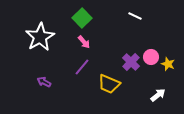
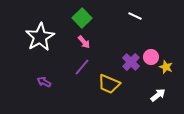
yellow star: moved 2 px left, 3 px down
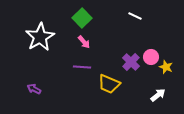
purple line: rotated 54 degrees clockwise
purple arrow: moved 10 px left, 7 px down
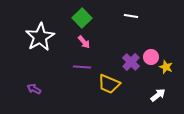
white line: moved 4 px left; rotated 16 degrees counterclockwise
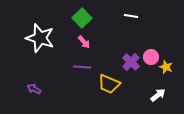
white star: moved 1 px down; rotated 24 degrees counterclockwise
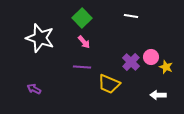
white arrow: rotated 140 degrees counterclockwise
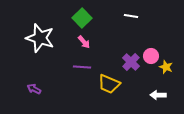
pink circle: moved 1 px up
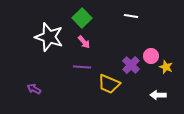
white star: moved 9 px right, 1 px up
purple cross: moved 3 px down
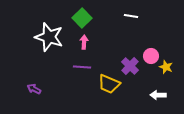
pink arrow: rotated 136 degrees counterclockwise
purple cross: moved 1 px left, 1 px down
